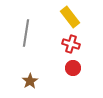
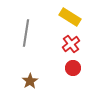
yellow rectangle: rotated 20 degrees counterclockwise
red cross: rotated 36 degrees clockwise
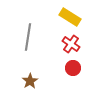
gray line: moved 2 px right, 4 px down
red cross: rotated 18 degrees counterclockwise
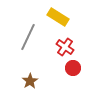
yellow rectangle: moved 12 px left
gray line: rotated 16 degrees clockwise
red cross: moved 6 px left, 3 px down
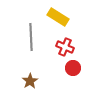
gray line: moved 3 px right; rotated 28 degrees counterclockwise
red cross: rotated 12 degrees counterclockwise
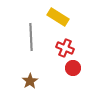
red cross: moved 1 px down
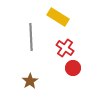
red cross: rotated 12 degrees clockwise
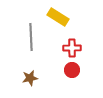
red cross: moved 7 px right; rotated 36 degrees counterclockwise
red circle: moved 1 px left, 2 px down
brown star: moved 3 px up; rotated 21 degrees clockwise
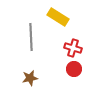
red cross: moved 1 px right; rotated 18 degrees clockwise
red circle: moved 2 px right, 1 px up
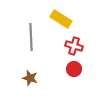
yellow rectangle: moved 3 px right, 2 px down
red cross: moved 1 px right, 2 px up
brown star: rotated 28 degrees clockwise
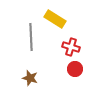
yellow rectangle: moved 6 px left
red cross: moved 3 px left, 1 px down
red circle: moved 1 px right
